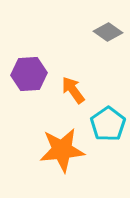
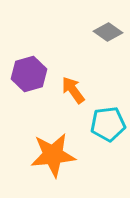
purple hexagon: rotated 12 degrees counterclockwise
cyan pentagon: rotated 28 degrees clockwise
orange star: moved 9 px left, 5 px down
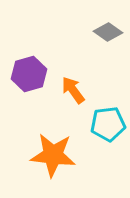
orange star: rotated 12 degrees clockwise
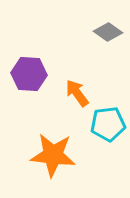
purple hexagon: rotated 20 degrees clockwise
orange arrow: moved 4 px right, 3 px down
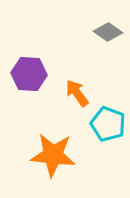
cyan pentagon: rotated 28 degrees clockwise
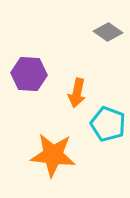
orange arrow: rotated 132 degrees counterclockwise
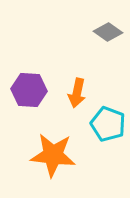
purple hexagon: moved 16 px down
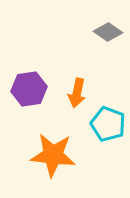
purple hexagon: moved 1 px up; rotated 12 degrees counterclockwise
